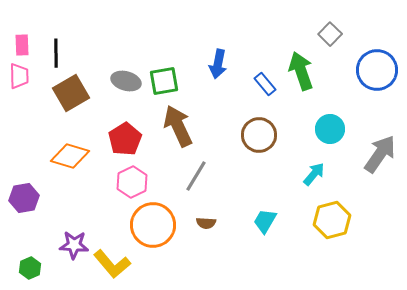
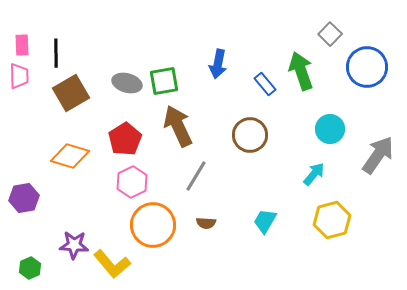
blue circle: moved 10 px left, 3 px up
gray ellipse: moved 1 px right, 2 px down
brown circle: moved 9 px left
gray arrow: moved 2 px left, 1 px down
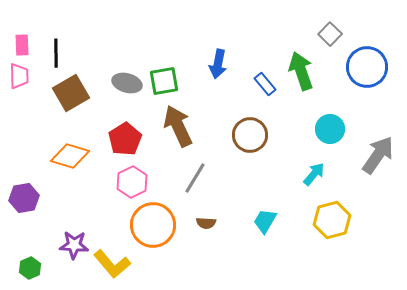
gray line: moved 1 px left, 2 px down
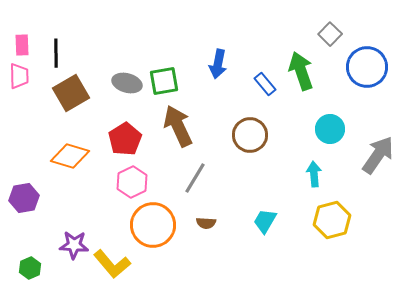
cyan arrow: rotated 45 degrees counterclockwise
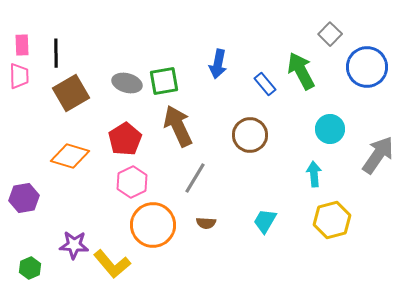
green arrow: rotated 9 degrees counterclockwise
